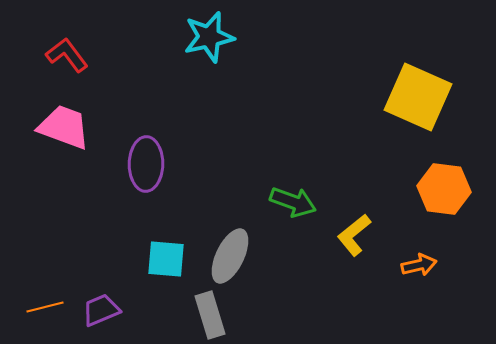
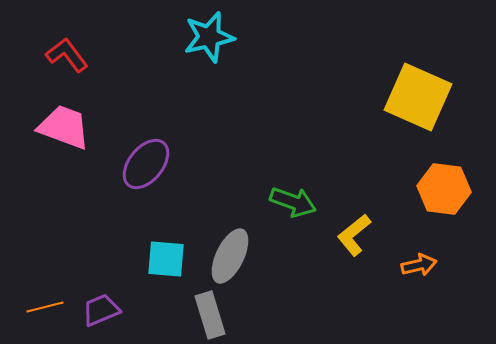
purple ellipse: rotated 38 degrees clockwise
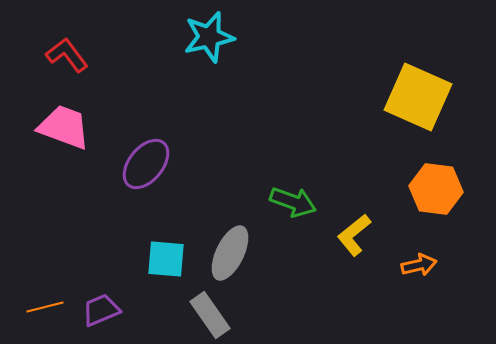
orange hexagon: moved 8 px left
gray ellipse: moved 3 px up
gray rectangle: rotated 18 degrees counterclockwise
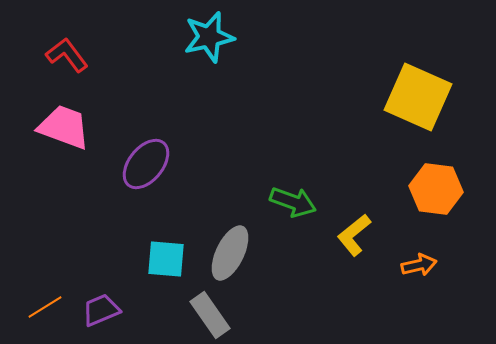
orange line: rotated 18 degrees counterclockwise
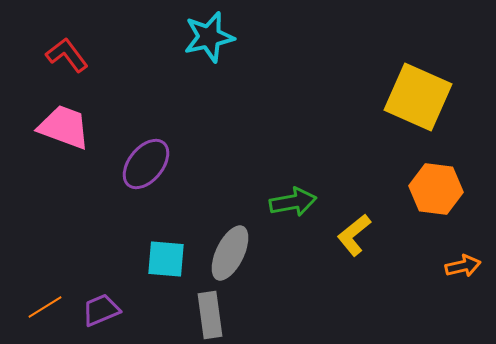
green arrow: rotated 30 degrees counterclockwise
orange arrow: moved 44 px right, 1 px down
gray rectangle: rotated 27 degrees clockwise
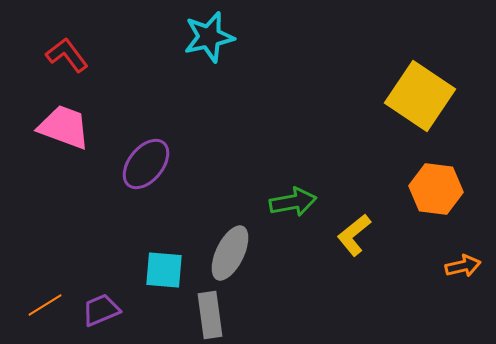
yellow square: moved 2 px right, 1 px up; rotated 10 degrees clockwise
cyan square: moved 2 px left, 11 px down
orange line: moved 2 px up
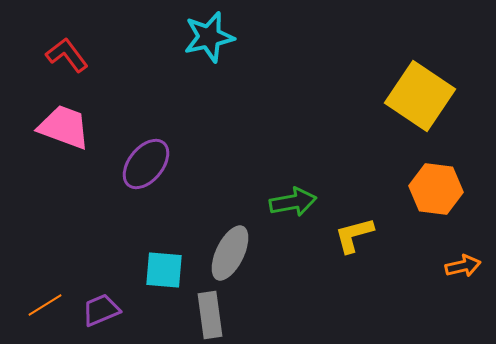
yellow L-shape: rotated 24 degrees clockwise
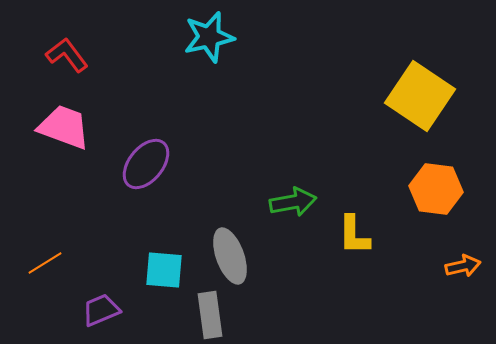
yellow L-shape: rotated 75 degrees counterclockwise
gray ellipse: moved 3 px down; rotated 46 degrees counterclockwise
orange line: moved 42 px up
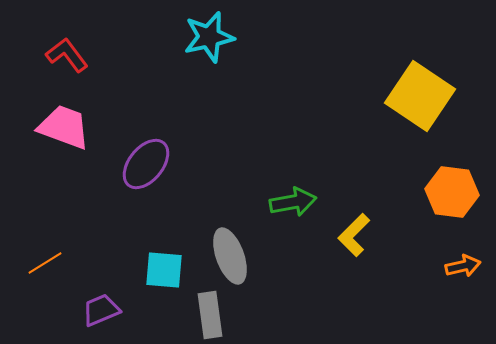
orange hexagon: moved 16 px right, 3 px down
yellow L-shape: rotated 45 degrees clockwise
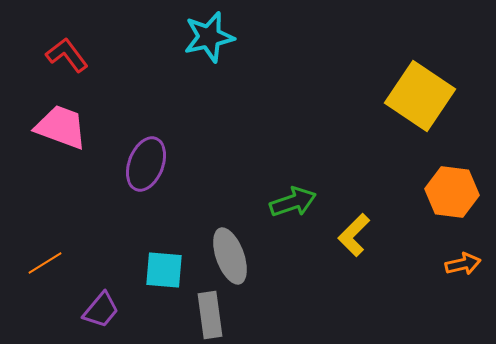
pink trapezoid: moved 3 px left
purple ellipse: rotated 18 degrees counterclockwise
green arrow: rotated 9 degrees counterclockwise
orange arrow: moved 2 px up
purple trapezoid: rotated 153 degrees clockwise
